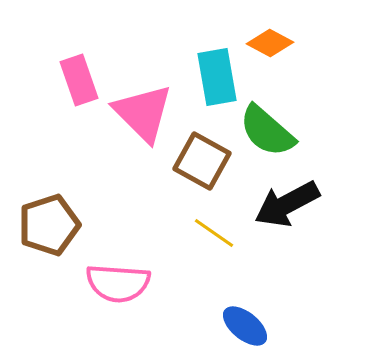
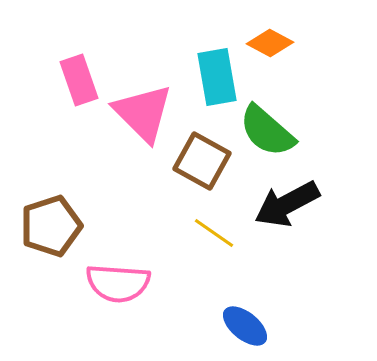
brown pentagon: moved 2 px right, 1 px down
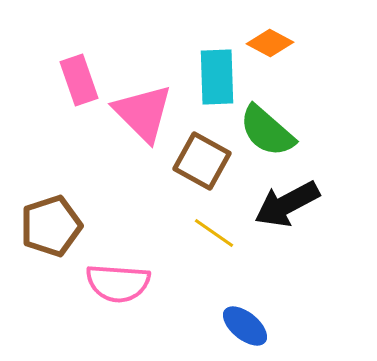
cyan rectangle: rotated 8 degrees clockwise
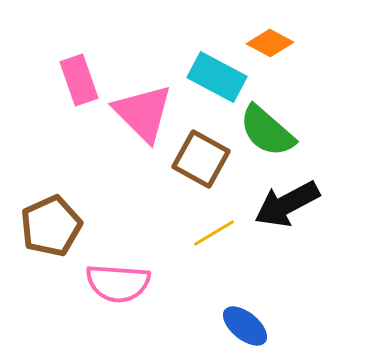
cyan rectangle: rotated 60 degrees counterclockwise
brown square: moved 1 px left, 2 px up
brown pentagon: rotated 6 degrees counterclockwise
yellow line: rotated 66 degrees counterclockwise
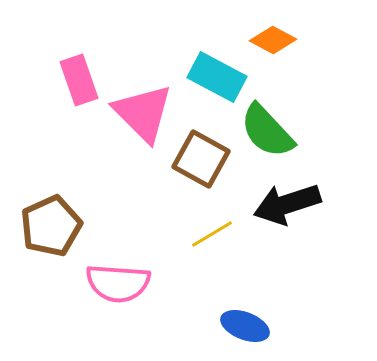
orange diamond: moved 3 px right, 3 px up
green semicircle: rotated 6 degrees clockwise
black arrow: rotated 10 degrees clockwise
yellow line: moved 2 px left, 1 px down
blue ellipse: rotated 18 degrees counterclockwise
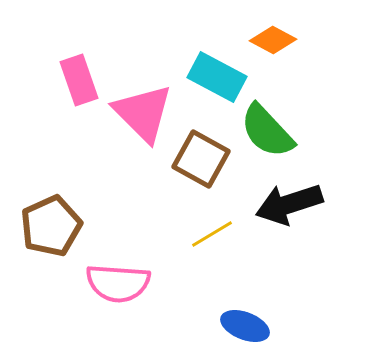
black arrow: moved 2 px right
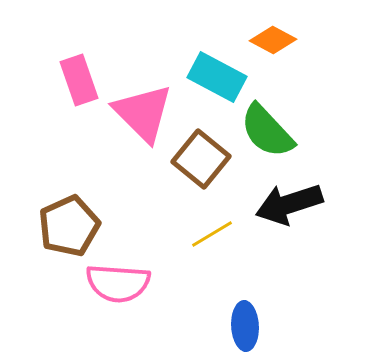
brown square: rotated 10 degrees clockwise
brown pentagon: moved 18 px right
blue ellipse: rotated 66 degrees clockwise
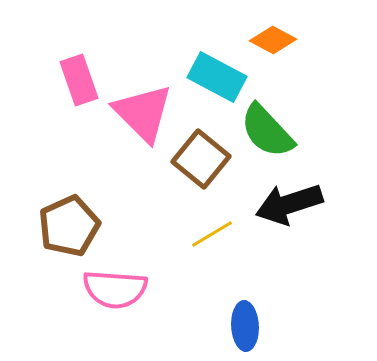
pink semicircle: moved 3 px left, 6 px down
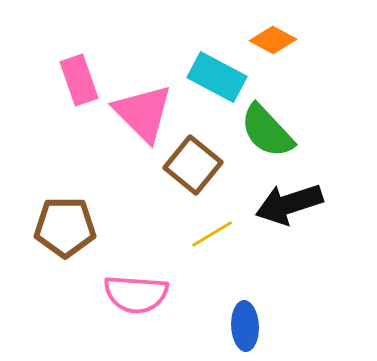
brown square: moved 8 px left, 6 px down
brown pentagon: moved 4 px left, 1 px down; rotated 24 degrees clockwise
pink semicircle: moved 21 px right, 5 px down
